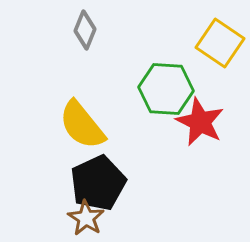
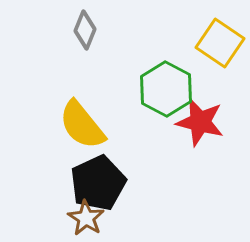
green hexagon: rotated 24 degrees clockwise
red star: rotated 12 degrees counterclockwise
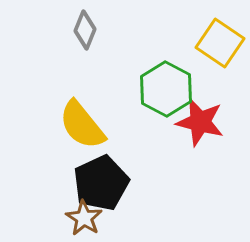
black pentagon: moved 3 px right
brown star: moved 2 px left
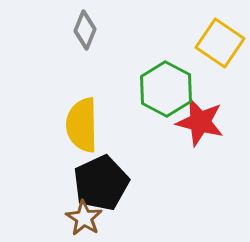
yellow semicircle: rotated 38 degrees clockwise
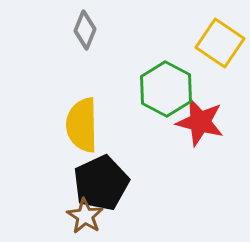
brown star: moved 1 px right, 2 px up
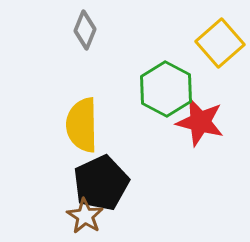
yellow square: rotated 15 degrees clockwise
